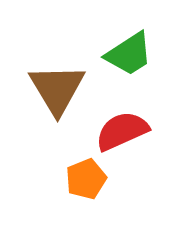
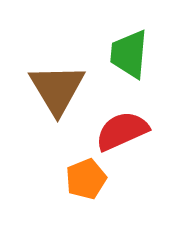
green trapezoid: rotated 128 degrees clockwise
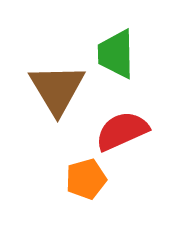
green trapezoid: moved 13 px left; rotated 6 degrees counterclockwise
orange pentagon: rotated 6 degrees clockwise
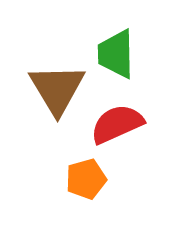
red semicircle: moved 5 px left, 7 px up
